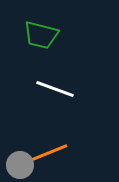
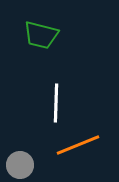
white line: moved 1 px right, 14 px down; rotated 72 degrees clockwise
orange line: moved 32 px right, 9 px up
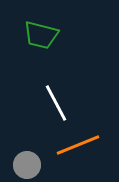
white line: rotated 30 degrees counterclockwise
gray circle: moved 7 px right
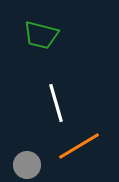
white line: rotated 12 degrees clockwise
orange line: moved 1 px right, 1 px down; rotated 9 degrees counterclockwise
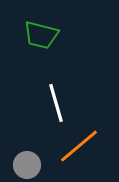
orange line: rotated 9 degrees counterclockwise
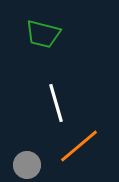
green trapezoid: moved 2 px right, 1 px up
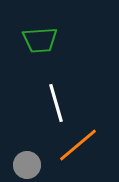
green trapezoid: moved 3 px left, 6 px down; rotated 18 degrees counterclockwise
orange line: moved 1 px left, 1 px up
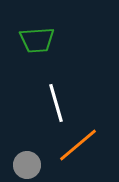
green trapezoid: moved 3 px left
